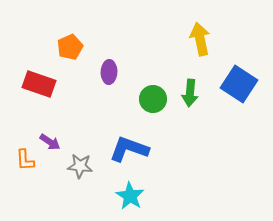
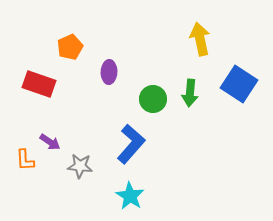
blue L-shape: moved 2 px right, 5 px up; rotated 111 degrees clockwise
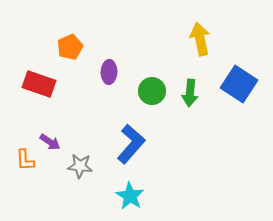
green circle: moved 1 px left, 8 px up
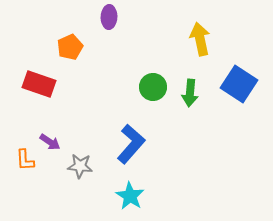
purple ellipse: moved 55 px up
green circle: moved 1 px right, 4 px up
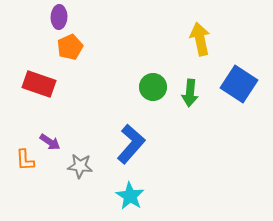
purple ellipse: moved 50 px left
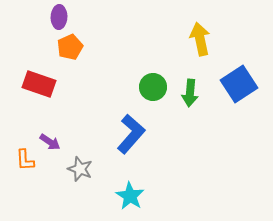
blue square: rotated 24 degrees clockwise
blue L-shape: moved 10 px up
gray star: moved 3 px down; rotated 15 degrees clockwise
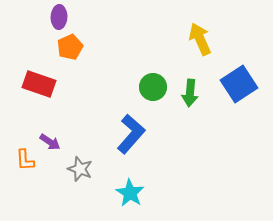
yellow arrow: rotated 12 degrees counterclockwise
cyan star: moved 3 px up
